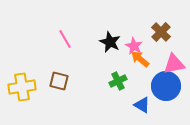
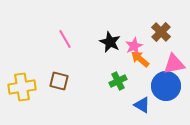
pink star: rotated 18 degrees clockwise
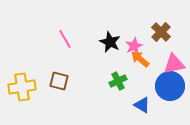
blue circle: moved 4 px right
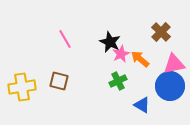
pink star: moved 13 px left, 8 px down
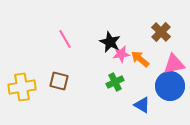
pink star: rotated 18 degrees clockwise
green cross: moved 3 px left, 1 px down
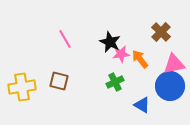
orange arrow: rotated 12 degrees clockwise
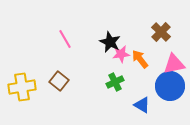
brown square: rotated 24 degrees clockwise
